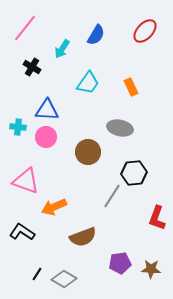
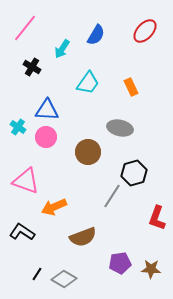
cyan cross: rotated 28 degrees clockwise
black hexagon: rotated 10 degrees counterclockwise
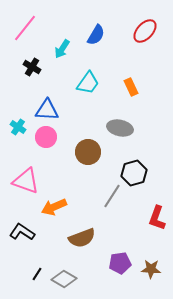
brown semicircle: moved 1 px left, 1 px down
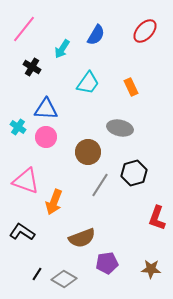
pink line: moved 1 px left, 1 px down
blue triangle: moved 1 px left, 1 px up
gray line: moved 12 px left, 11 px up
orange arrow: moved 5 px up; rotated 45 degrees counterclockwise
purple pentagon: moved 13 px left
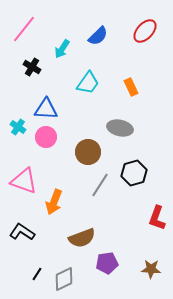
blue semicircle: moved 2 px right, 1 px down; rotated 15 degrees clockwise
pink triangle: moved 2 px left
gray diamond: rotated 55 degrees counterclockwise
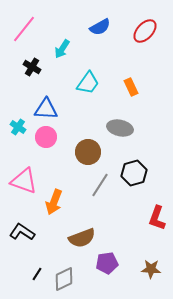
blue semicircle: moved 2 px right, 9 px up; rotated 15 degrees clockwise
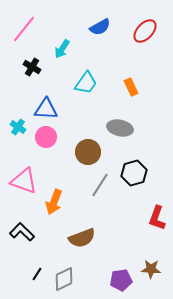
cyan trapezoid: moved 2 px left
black L-shape: rotated 10 degrees clockwise
purple pentagon: moved 14 px right, 17 px down
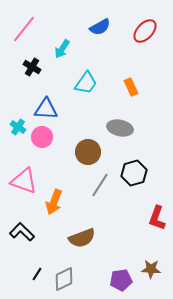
pink circle: moved 4 px left
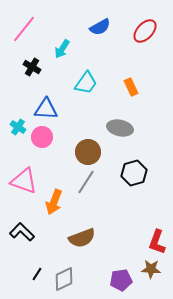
gray line: moved 14 px left, 3 px up
red L-shape: moved 24 px down
